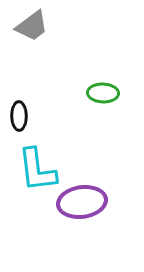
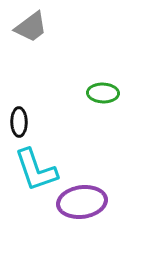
gray trapezoid: moved 1 px left, 1 px down
black ellipse: moved 6 px down
cyan L-shape: moved 1 px left; rotated 12 degrees counterclockwise
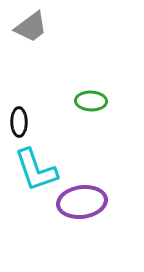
green ellipse: moved 12 px left, 8 px down
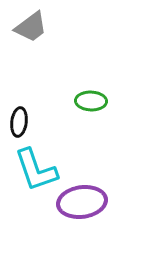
black ellipse: rotated 8 degrees clockwise
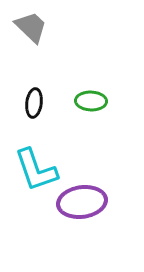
gray trapezoid: rotated 99 degrees counterclockwise
black ellipse: moved 15 px right, 19 px up
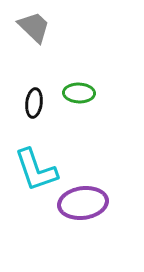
gray trapezoid: moved 3 px right
green ellipse: moved 12 px left, 8 px up
purple ellipse: moved 1 px right, 1 px down
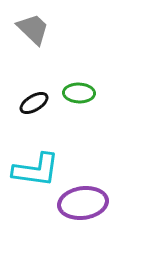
gray trapezoid: moved 1 px left, 2 px down
black ellipse: rotated 52 degrees clockwise
cyan L-shape: rotated 63 degrees counterclockwise
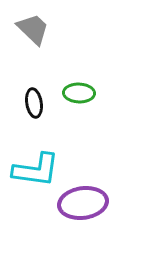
black ellipse: rotated 68 degrees counterclockwise
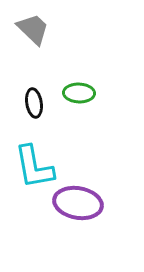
cyan L-shape: moved 2 px left, 3 px up; rotated 72 degrees clockwise
purple ellipse: moved 5 px left; rotated 18 degrees clockwise
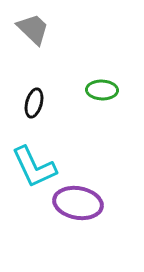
green ellipse: moved 23 px right, 3 px up
black ellipse: rotated 24 degrees clockwise
cyan L-shape: rotated 15 degrees counterclockwise
